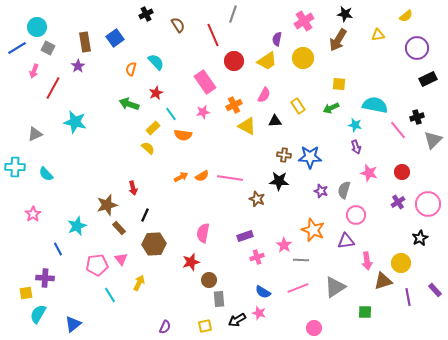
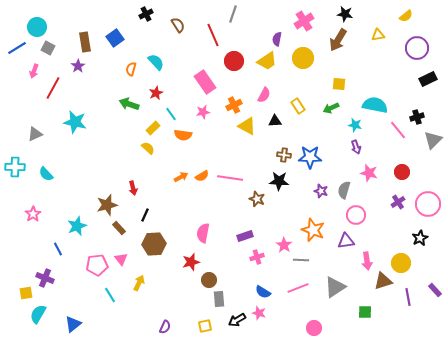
purple cross at (45, 278): rotated 18 degrees clockwise
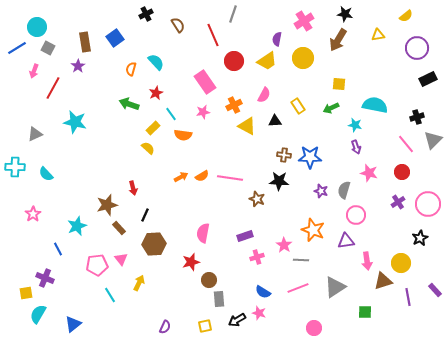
pink line at (398, 130): moved 8 px right, 14 px down
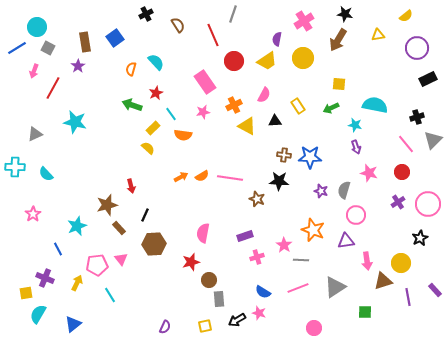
green arrow at (129, 104): moved 3 px right, 1 px down
red arrow at (133, 188): moved 2 px left, 2 px up
yellow arrow at (139, 283): moved 62 px left
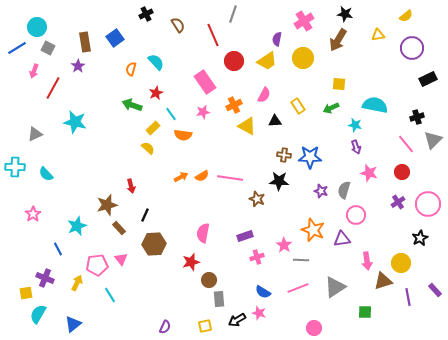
purple circle at (417, 48): moved 5 px left
purple triangle at (346, 241): moved 4 px left, 2 px up
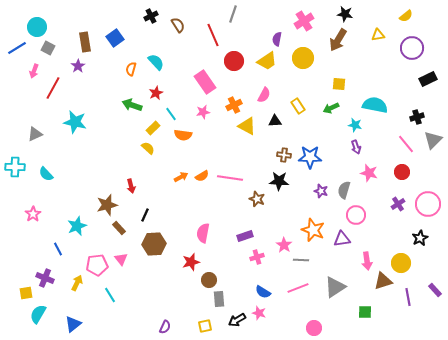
black cross at (146, 14): moved 5 px right, 2 px down
purple cross at (398, 202): moved 2 px down
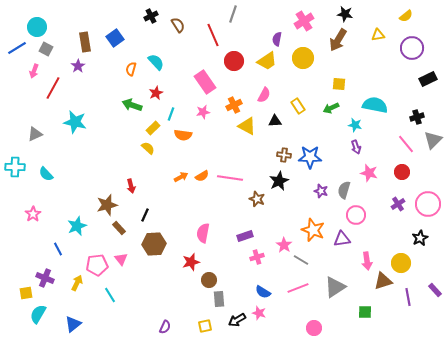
gray square at (48, 48): moved 2 px left, 1 px down
cyan line at (171, 114): rotated 56 degrees clockwise
black star at (279, 181): rotated 30 degrees counterclockwise
gray line at (301, 260): rotated 28 degrees clockwise
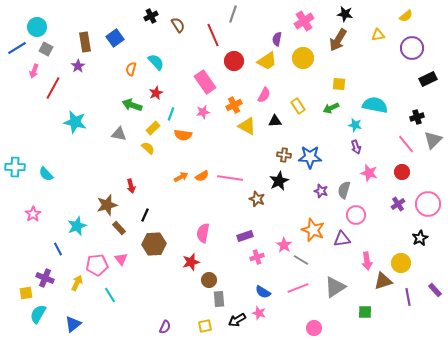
gray triangle at (35, 134): moved 84 px right; rotated 35 degrees clockwise
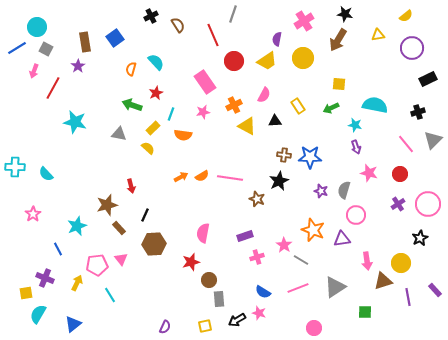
black cross at (417, 117): moved 1 px right, 5 px up
red circle at (402, 172): moved 2 px left, 2 px down
